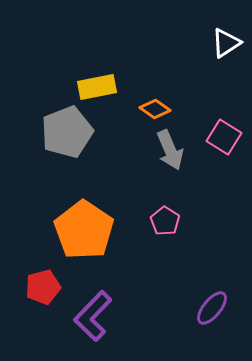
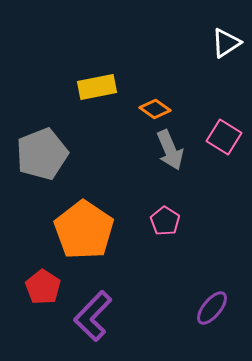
gray pentagon: moved 25 px left, 22 px down
red pentagon: rotated 24 degrees counterclockwise
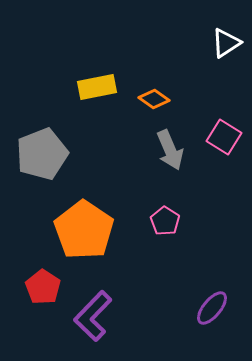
orange diamond: moved 1 px left, 10 px up
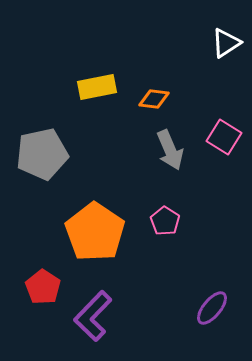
orange diamond: rotated 28 degrees counterclockwise
gray pentagon: rotated 9 degrees clockwise
orange pentagon: moved 11 px right, 2 px down
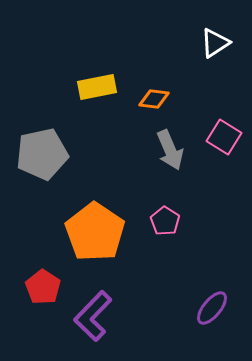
white triangle: moved 11 px left
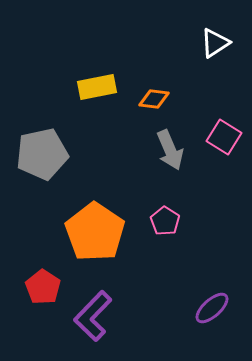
purple ellipse: rotated 9 degrees clockwise
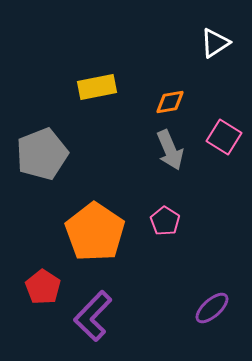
orange diamond: moved 16 px right, 3 px down; rotated 16 degrees counterclockwise
gray pentagon: rotated 9 degrees counterclockwise
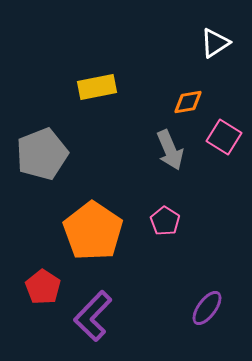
orange diamond: moved 18 px right
orange pentagon: moved 2 px left, 1 px up
purple ellipse: moved 5 px left; rotated 12 degrees counterclockwise
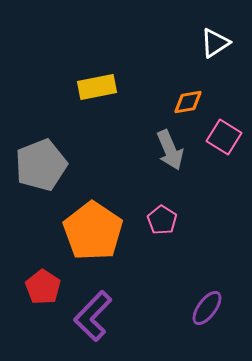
gray pentagon: moved 1 px left, 11 px down
pink pentagon: moved 3 px left, 1 px up
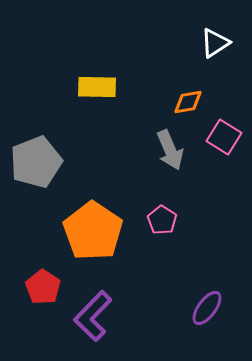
yellow rectangle: rotated 12 degrees clockwise
gray pentagon: moved 5 px left, 3 px up
